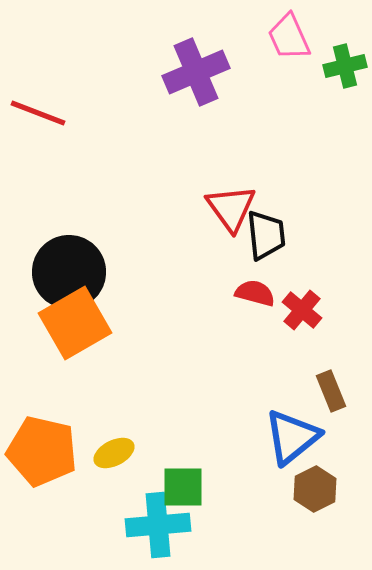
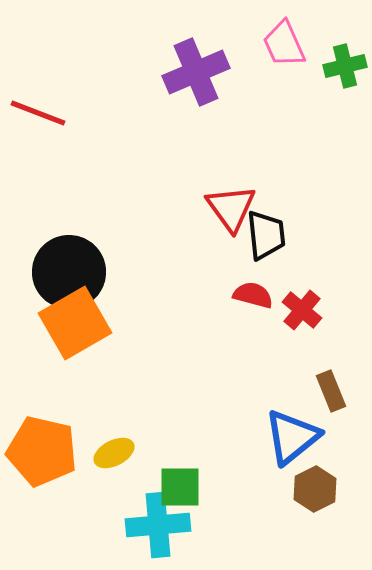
pink trapezoid: moved 5 px left, 7 px down
red semicircle: moved 2 px left, 2 px down
green square: moved 3 px left
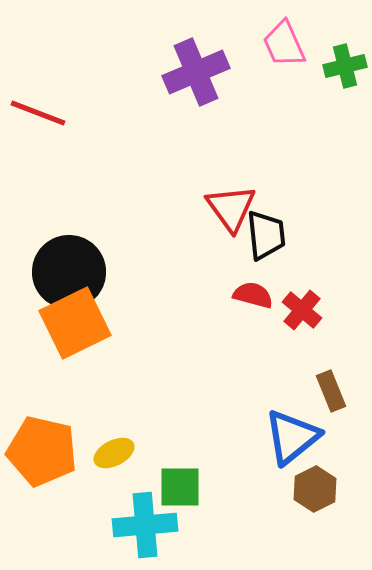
orange square: rotated 4 degrees clockwise
cyan cross: moved 13 px left
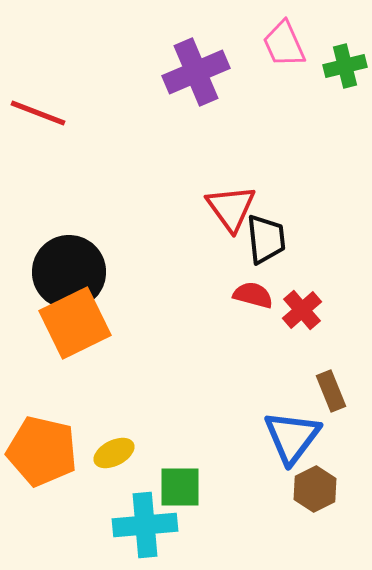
black trapezoid: moved 4 px down
red cross: rotated 9 degrees clockwise
blue triangle: rotated 14 degrees counterclockwise
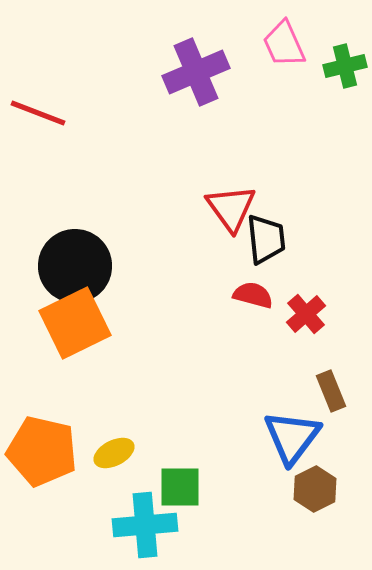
black circle: moved 6 px right, 6 px up
red cross: moved 4 px right, 4 px down
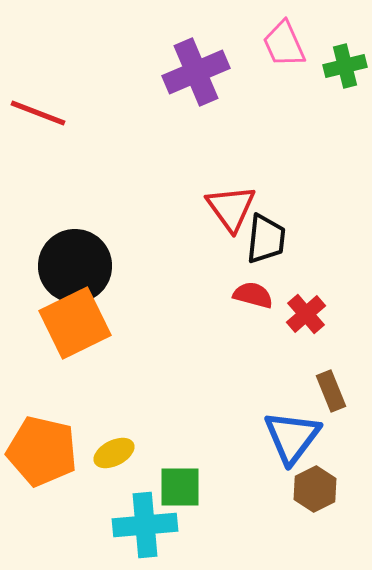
black trapezoid: rotated 12 degrees clockwise
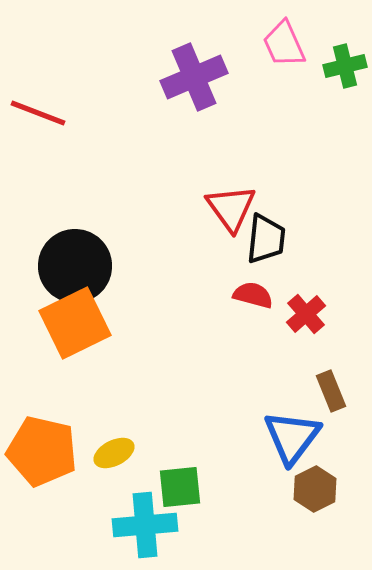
purple cross: moved 2 px left, 5 px down
green square: rotated 6 degrees counterclockwise
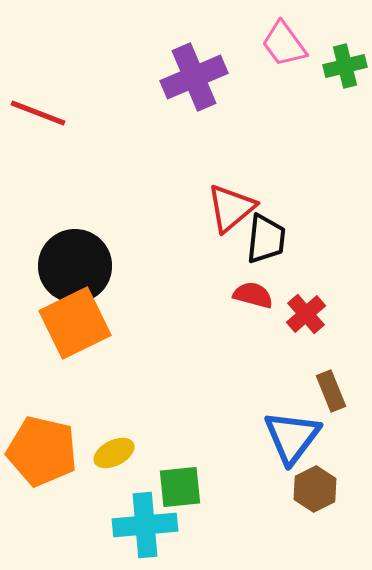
pink trapezoid: rotated 12 degrees counterclockwise
red triangle: rotated 26 degrees clockwise
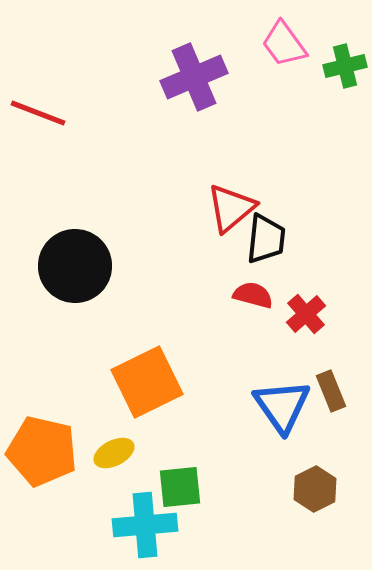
orange square: moved 72 px right, 59 px down
blue triangle: moved 10 px left, 31 px up; rotated 12 degrees counterclockwise
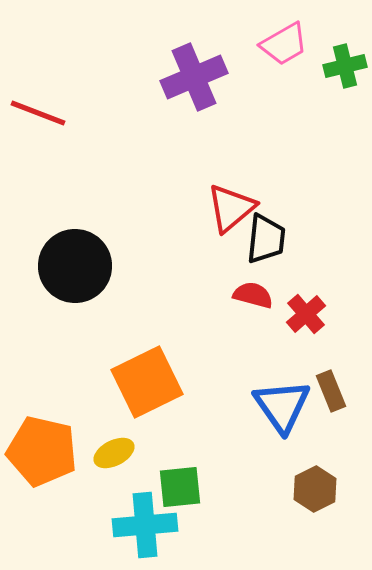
pink trapezoid: rotated 84 degrees counterclockwise
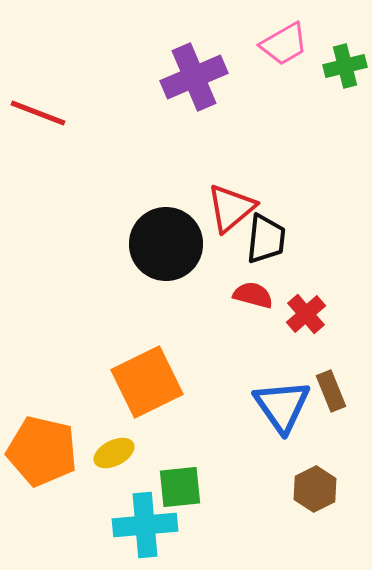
black circle: moved 91 px right, 22 px up
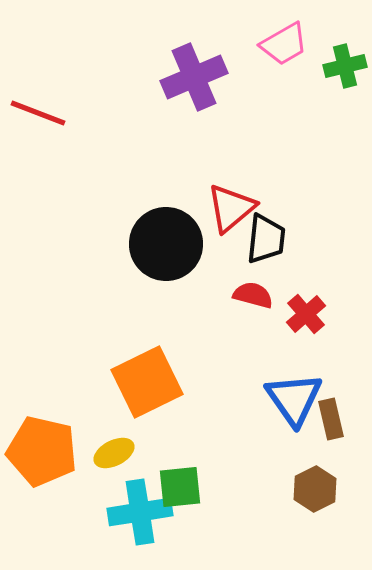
brown rectangle: moved 28 px down; rotated 9 degrees clockwise
blue triangle: moved 12 px right, 7 px up
cyan cross: moved 5 px left, 13 px up; rotated 4 degrees counterclockwise
